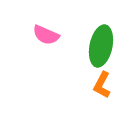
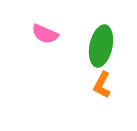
pink semicircle: moved 1 px left, 1 px up
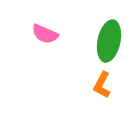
green ellipse: moved 8 px right, 5 px up
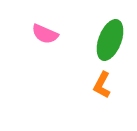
green ellipse: moved 1 px right, 1 px up; rotated 9 degrees clockwise
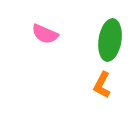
green ellipse: rotated 12 degrees counterclockwise
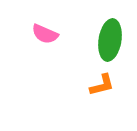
orange L-shape: rotated 132 degrees counterclockwise
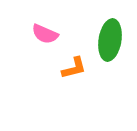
orange L-shape: moved 28 px left, 17 px up
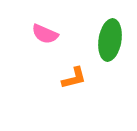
orange L-shape: moved 10 px down
